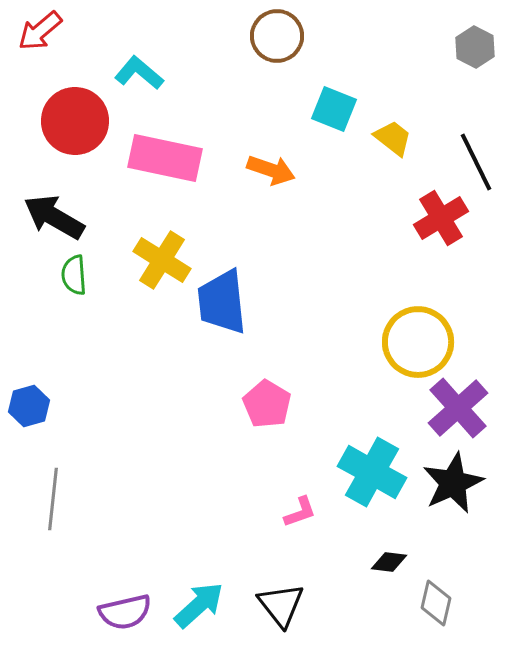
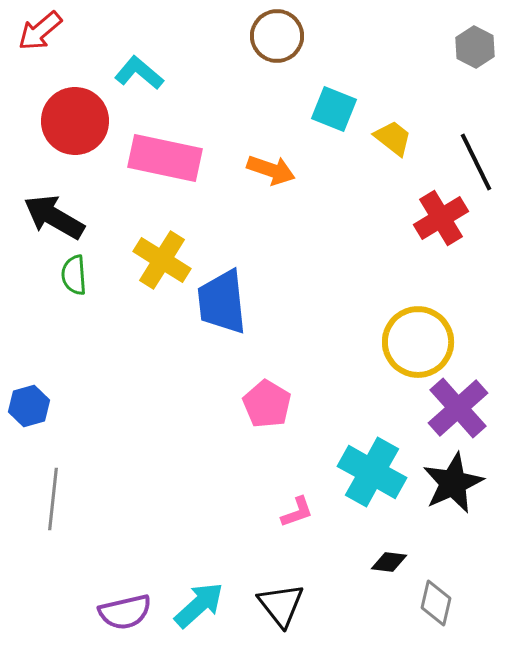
pink L-shape: moved 3 px left
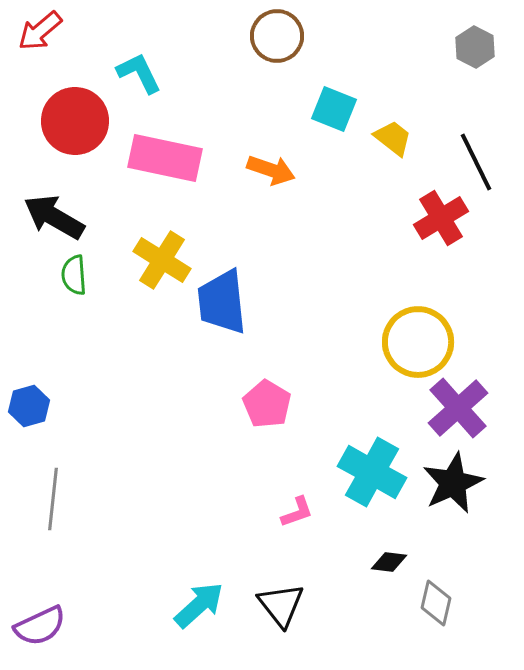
cyan L-shape: rotated 24 degrees clockwise
purple semicircle: moved 85 px left, 14 px down; rotated 12 degrees counterclockwise
